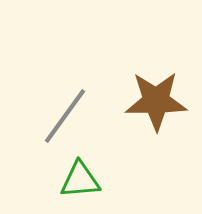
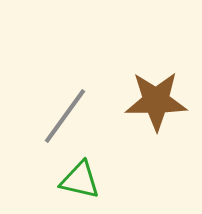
green triangle: rotated 18 degrees clockwise
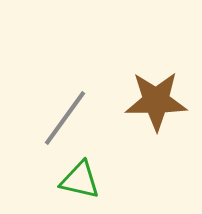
gray line: moved 2 px down
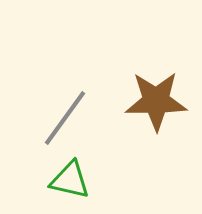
green triangle: moved 10 px left
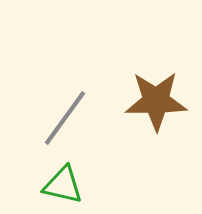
green triangle: moved 7 px left, 5 px down
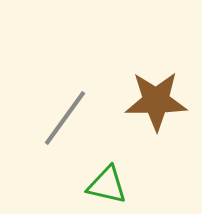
green triangle: moved 44 px right
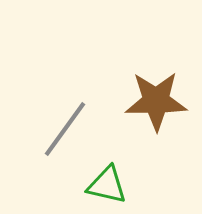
gray line: moved 11 px down
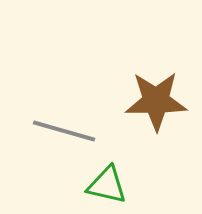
gray line: moved 1 px left, 2 px down; rotated 70 degrees clockwise
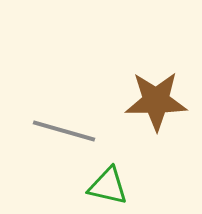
green triangle: moved 1 px right, 1 px down
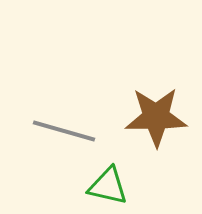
brown star: moved 16 px down
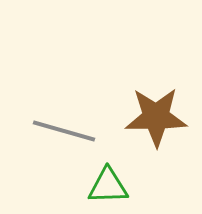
green triangle: rotated 15 degrees counterclockwise
